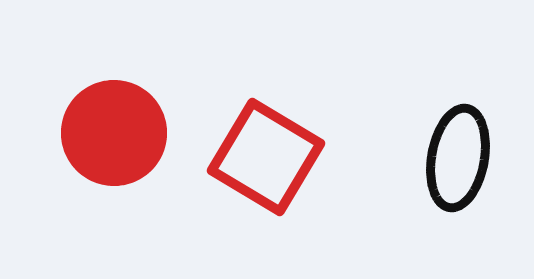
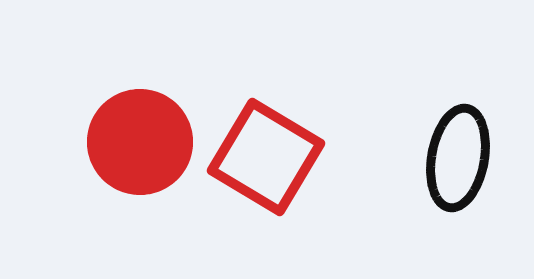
red circle: moved 26 px right, 9 px down
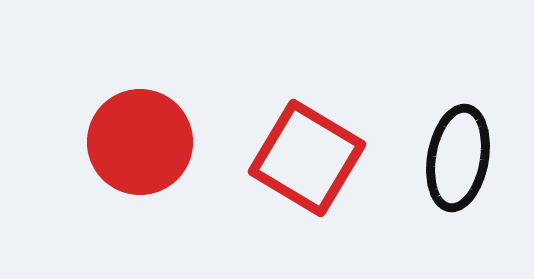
red square: moved 41 px right, 1 px down
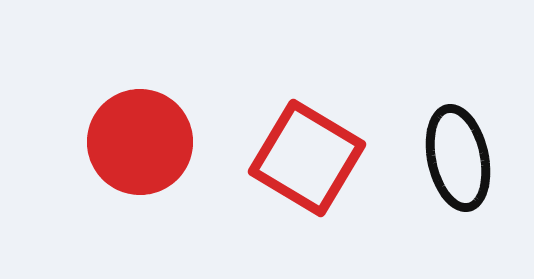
black ellipse: rotated 22 degrees counterclockwise
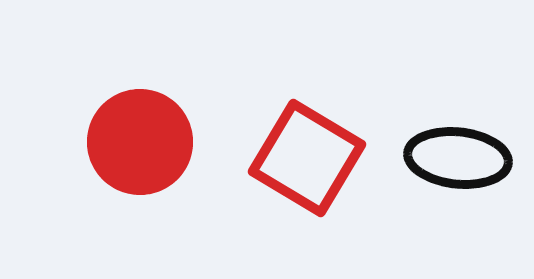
black ellipse: rotated 72 degrees counterclockwise
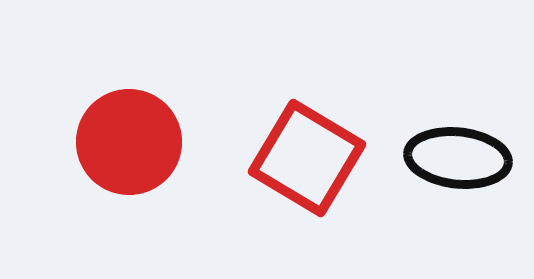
red circle: moved 11 px left
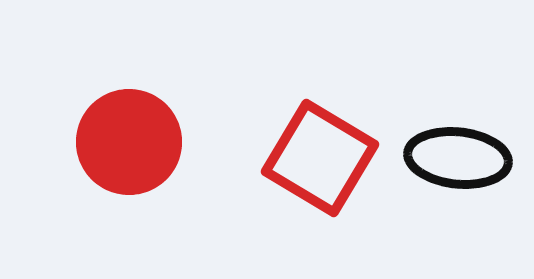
red square: moved 13 px right
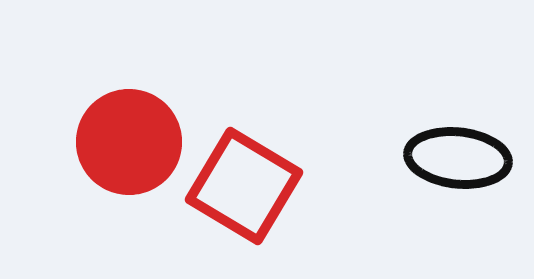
red square: moved 76 px left, 28 px down
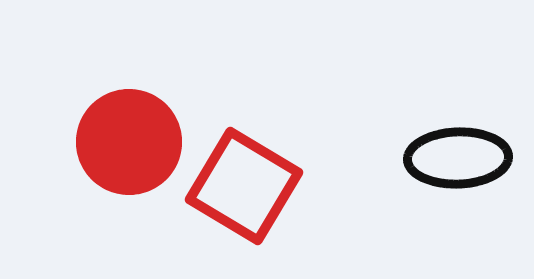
black ellipse: rotated 8 degrees counterclockwise
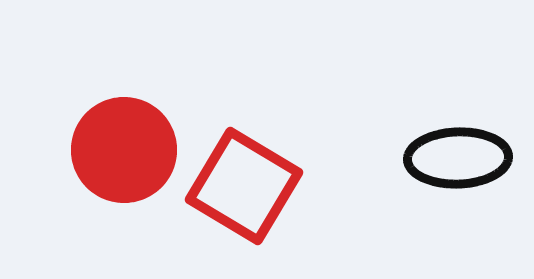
red circle: moved 5 px left, 8 px down
